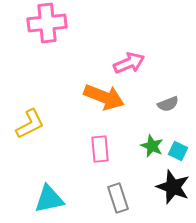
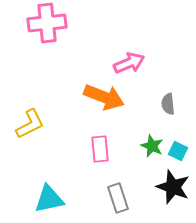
gray semicircle: rotated 105 degrees clockwise
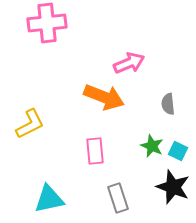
pink rectangle: moved 5 px left, 2 px down
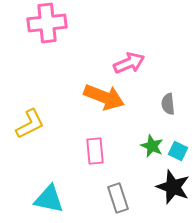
cyan triangle: rotated 24 degrees clockwise
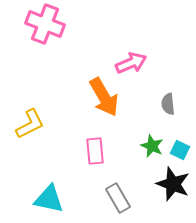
pink cross: moved 2 px left, 1 px down; rotated 27 degrees clockwise
pink arrow: moved 2 px right
orange arrow: rotated 39 degrees clockwise
cyan square: moved 2 px right, 1 px up
black star: moved 3 px up
gray rectangle: rotated 12 degrees counterclockwise
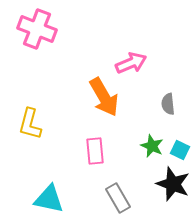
pink cross: moved 8 px left, 5 px down
yellow L-shape: rotated 132 degrees clockwise
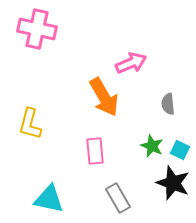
pink cross: rotated 9 degrees counterclockwise
black star: moved 1 px up
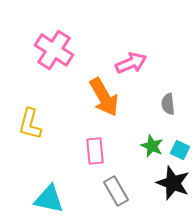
pink cross: moved 17 px right, 21 px down; rotated 21 degrees clockwise
gray rectangle: moved 2 px left, 7 px up
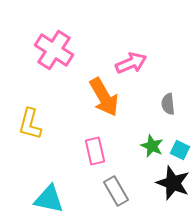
pink rectangle: rotated 8 degrees counterclockwise
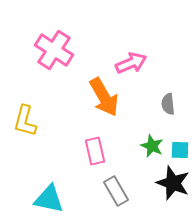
yellow L-shape: moved 5 px left, 3 px up
cyan square: rotated 24 degrees counterclockwise
